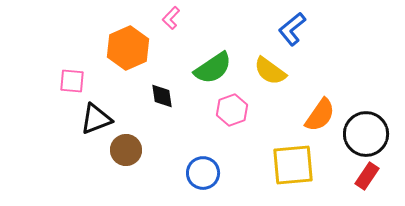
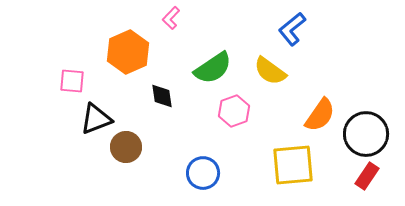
orange hexagon: moved 4 px down
pink hexagon: moved 2 px right, 1 px down
brown circle: moved 3 px up
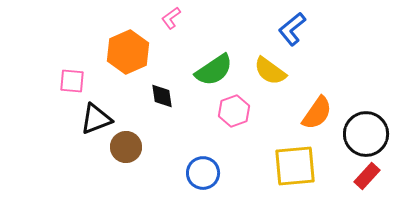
pink L-shape: rotated 10 degrees clockwise
green semicircle: moved 1 px right, 2 px down
orange semicircle: moved 3 px left, 2 px up
yellow square: moved 2 px right, 1 px down
red rectangle: rotated 8 degrees clockwise
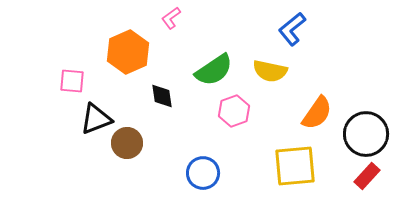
yellow semicircle: rotated 24 degrees counterclockwise
brown circle: moved 1 px right, 4 px up
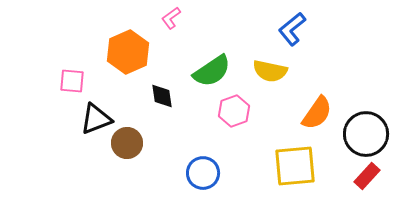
green semicircle: moved 2 px left, 1 px down
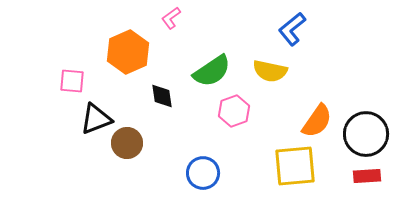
orange semicircle: moved 8 px down
red rectangle: rotated 44 degrees clockwise
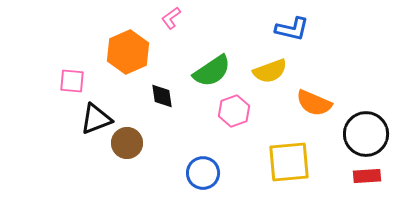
blue L-shape: rotated 128 degrees counterclockwise
yellow semicircle: rotated 32 degrees counterclockwise
orange semicircle: moved 3 px left, 18 px up; rotated 78 degrees clockwise
yellow square: moved 6 px left, 4 px up
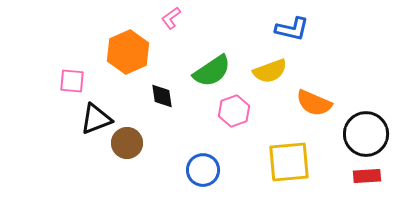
blue circle: moved 3 px up
